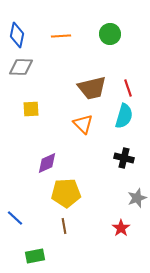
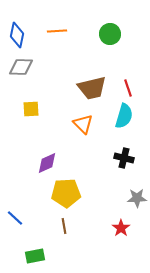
orange line: moved 4 px left, 5 px up
gray star: rotated 18 degrees clockwise
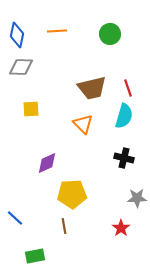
yellow pentagon: moved 6 px right, 1 px down
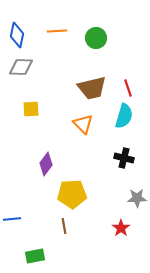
green circle: moved 14 px left, 4 px down
purple diamond: moved 1 px left, 1 px down; rotated 30 degrees counterclockwise
blue line: moved 3 px left, 1 px down; rotated 48 degrees counterclockwise
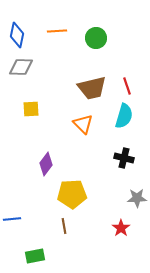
red line: moved 1 px left, 2 px up
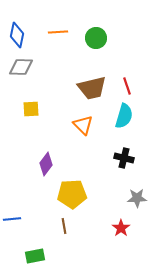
orange line: moved 1 px right, 1 px down
orange triangle: moved 1 px down
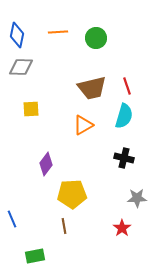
orange triangle: rotated 45 degrees clockwise
blue line: rotated 72 degrees clockwise
red star: moved 1 px right
